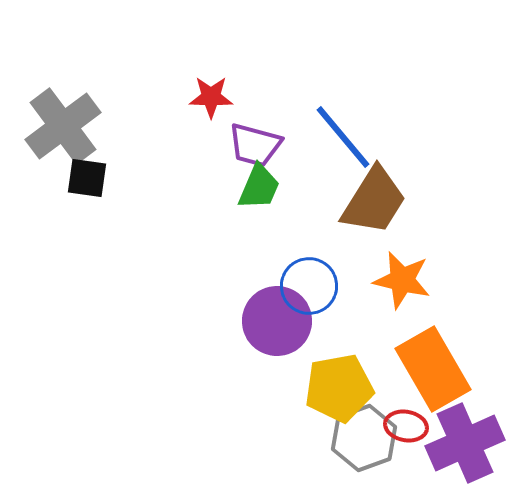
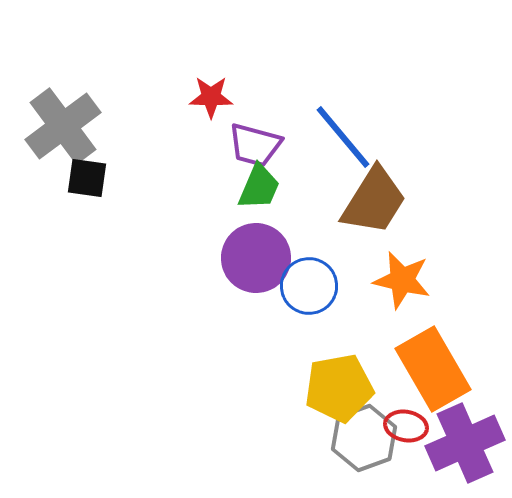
purple circle: moved 21 px left, 63 px up
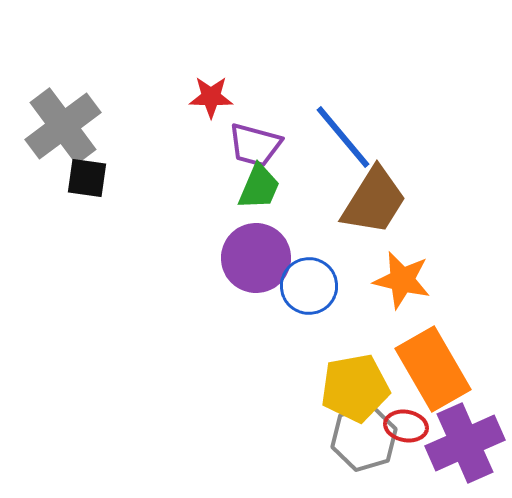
yellow pentagon: moved 16 px right
gray hexagon: rotated 4 degrees clockwise
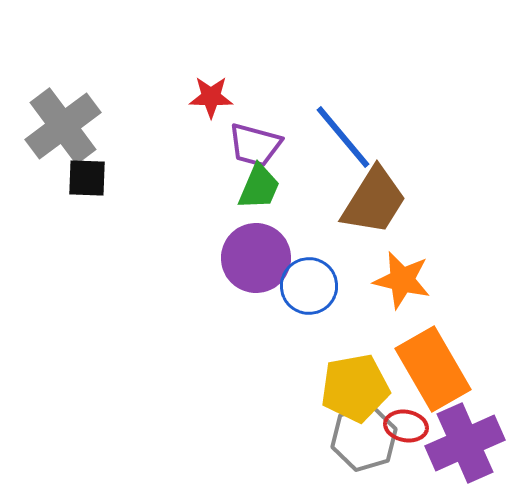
black square: rotated 6 degrees counterclockwise
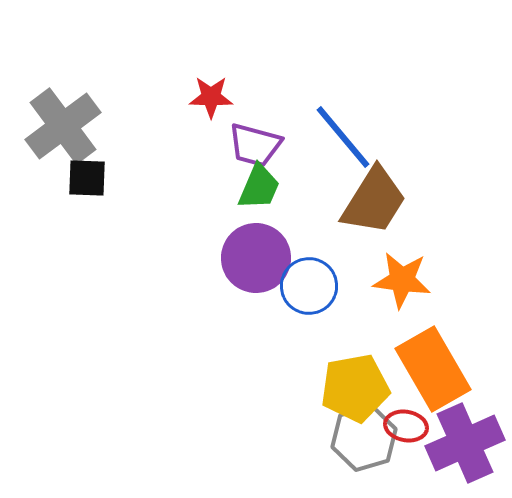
orange star: rotated 6 degrees counterclockwise
